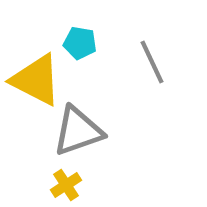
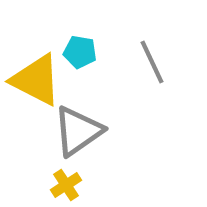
cyan pentagon: moved 9 px down
gray triangle: rotated 16 degrees counterclockwise
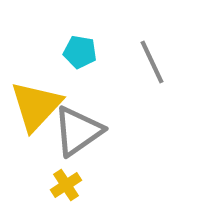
yellow triangle: moved 26 px down; rotated 46 degrees clockwise
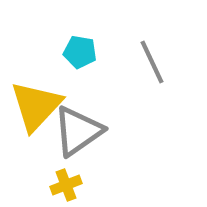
yellow cross: rotated 12 degrees clockwise
